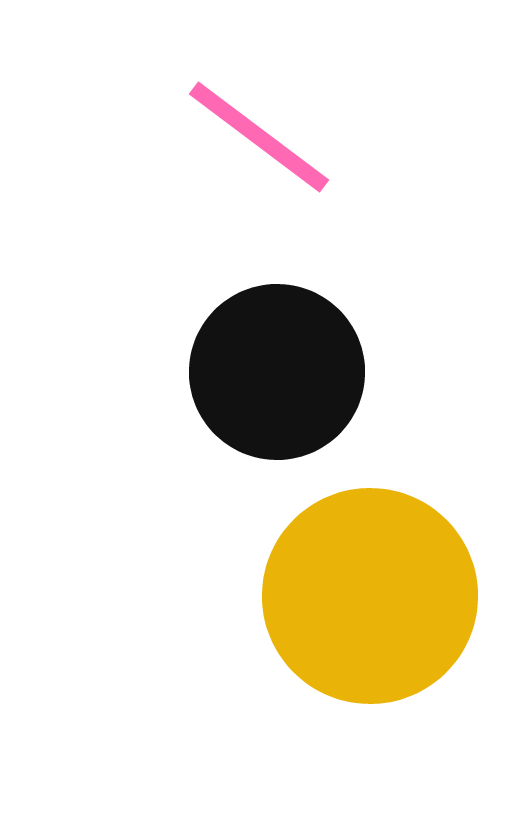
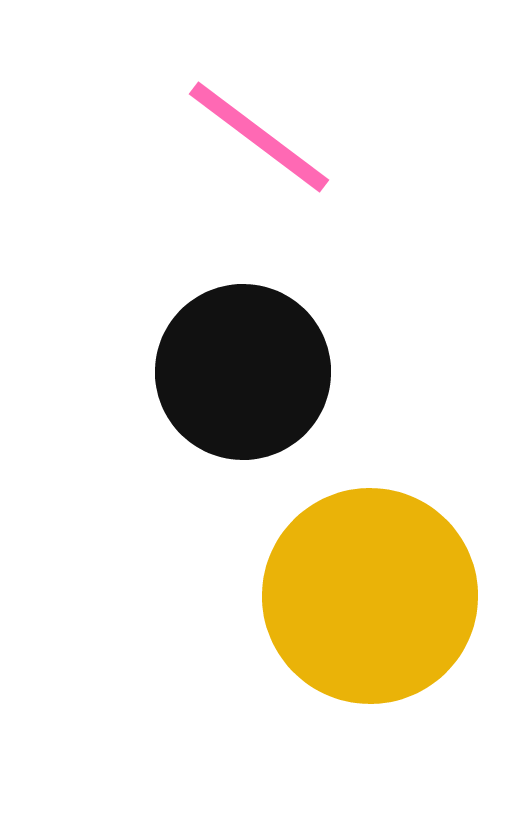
black circle: moved 34 px left
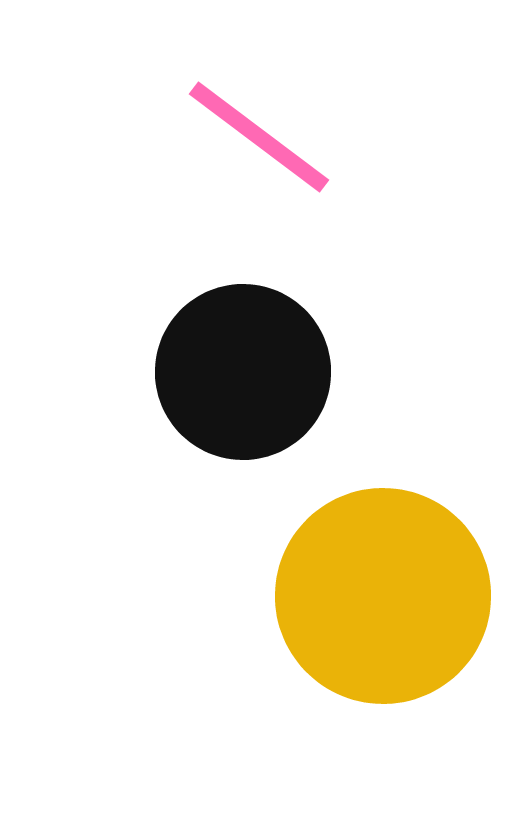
yellow circle: moved 13 px right
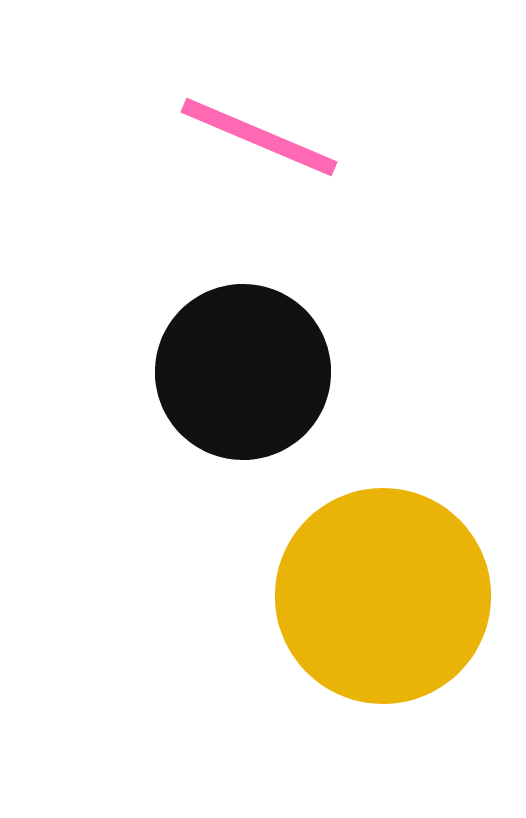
pink line: rotated 14 degrees counterclockwise
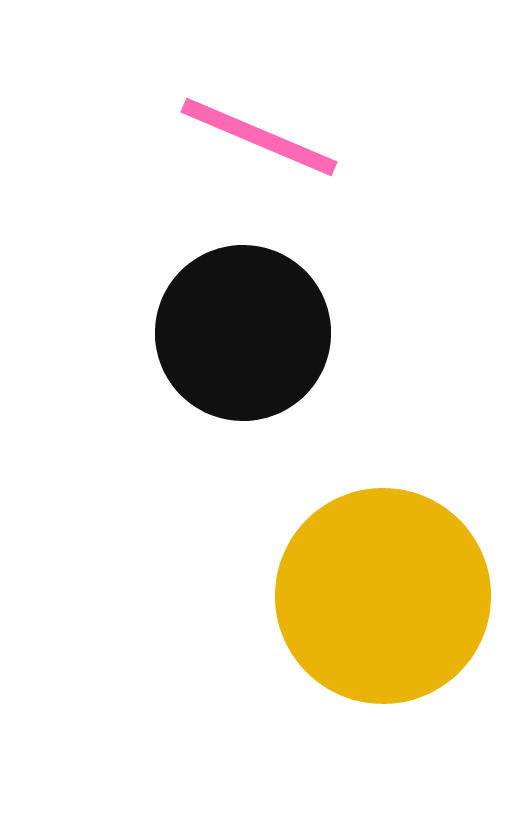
black circle: moved 39 px up
